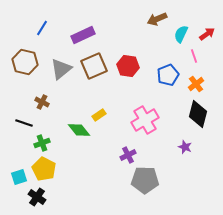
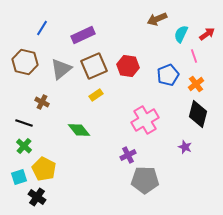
yellow rectangle: moved 3 px left, 20 px up
green cross: moved 18 px left, 3 px down; rotated 28 degrees counterclockwise
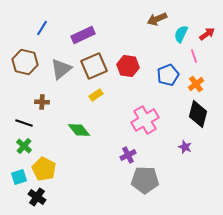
brown cross: rotated 24 degrees counterclockwise
